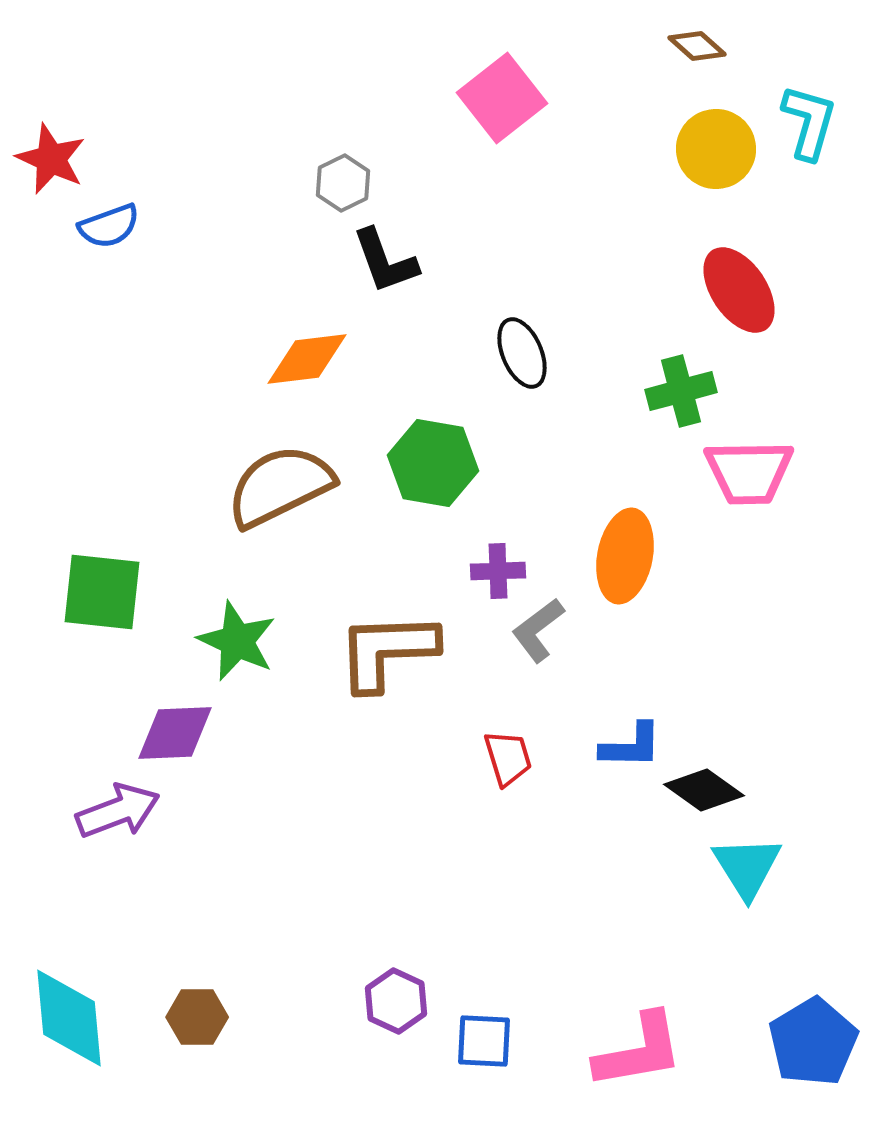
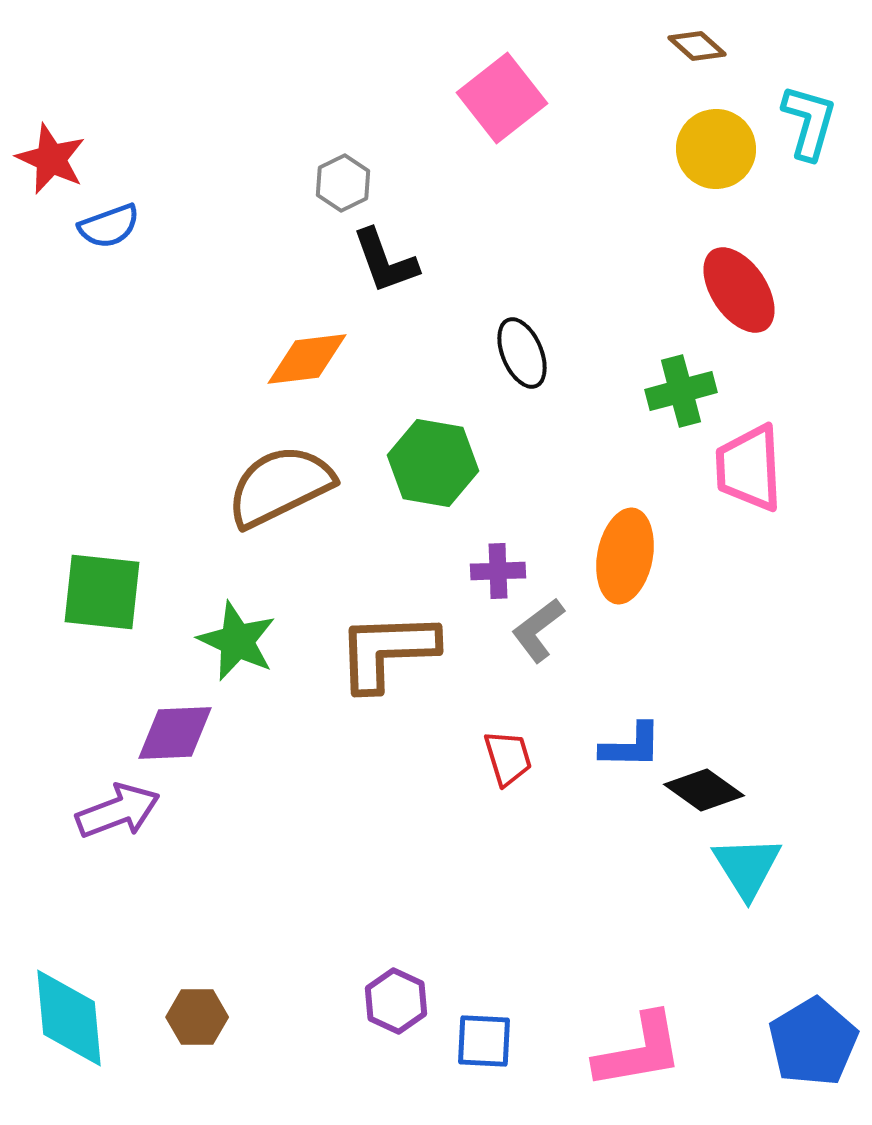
pink trapezoid: moved 4 px up; rotated 88 degrees clockwise
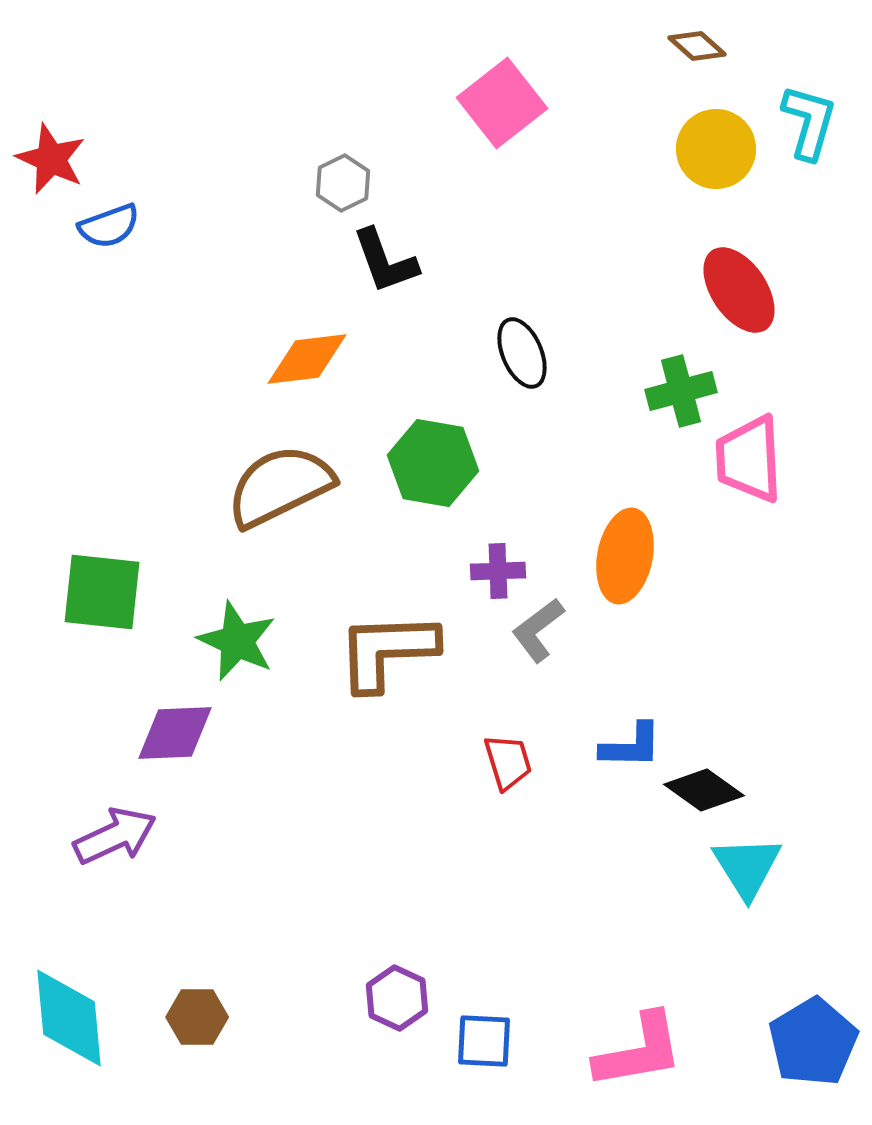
pink square: moved 5 px down
pink trapezoid: moved 9 px up
red trapezoid: moved 4 px down
purple arrow: moved 3 px left, 25 px down; rotated 4 degrees counterclockwise
purple hexagon: moved 1 px right, 3 px up
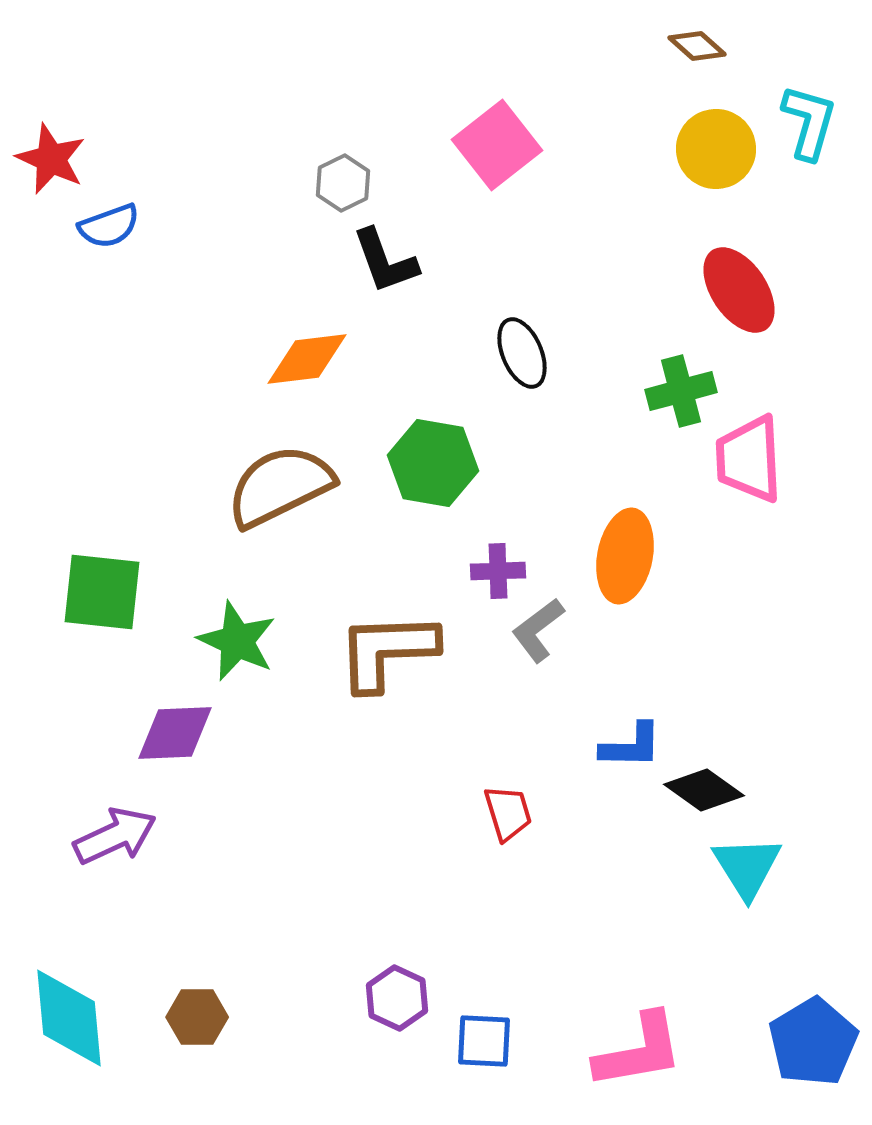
pink square: moved 5 px left, 42 px down
red trapezoid: moved 51 px down
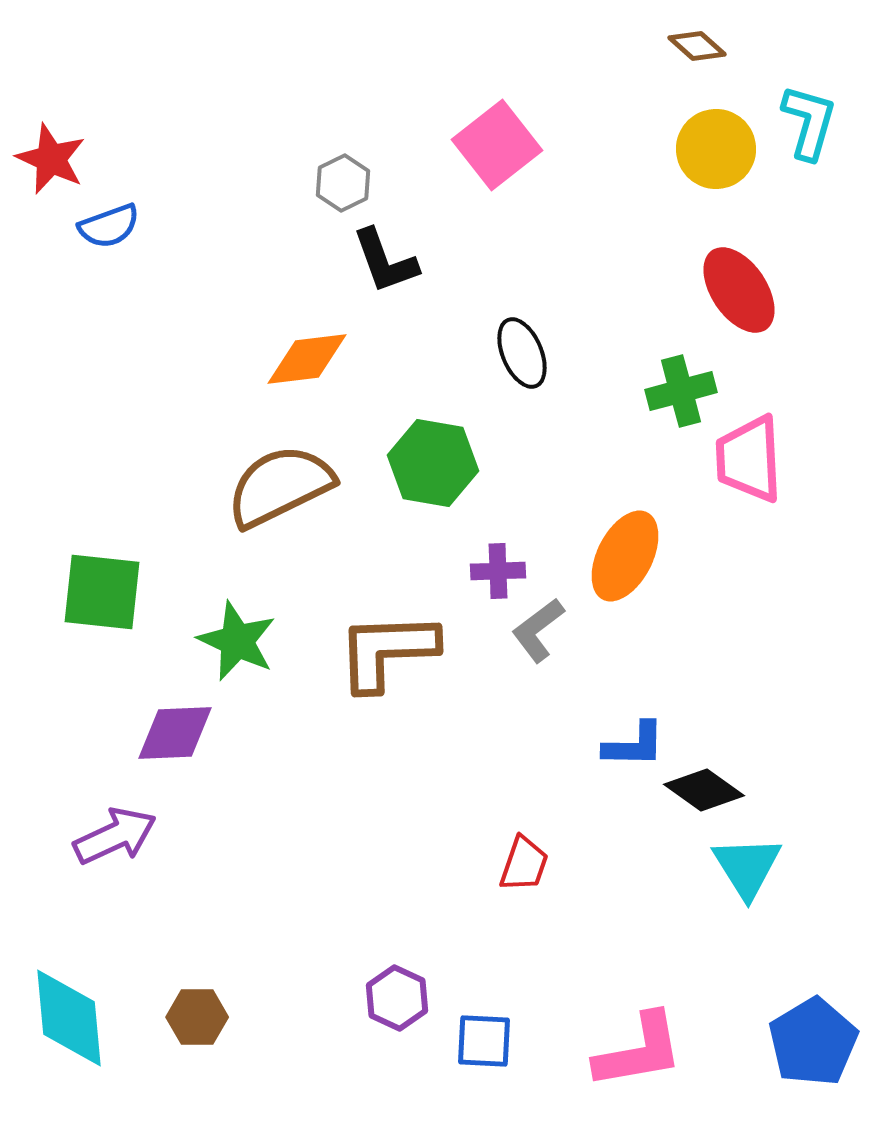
orange ellipse: rotated 16 degrees clockwise
blue L-shape: moved 3 px right, 1 px up
red trapezoid: moved 16 px right, 51 px down; rotated 36 degrees clockwise
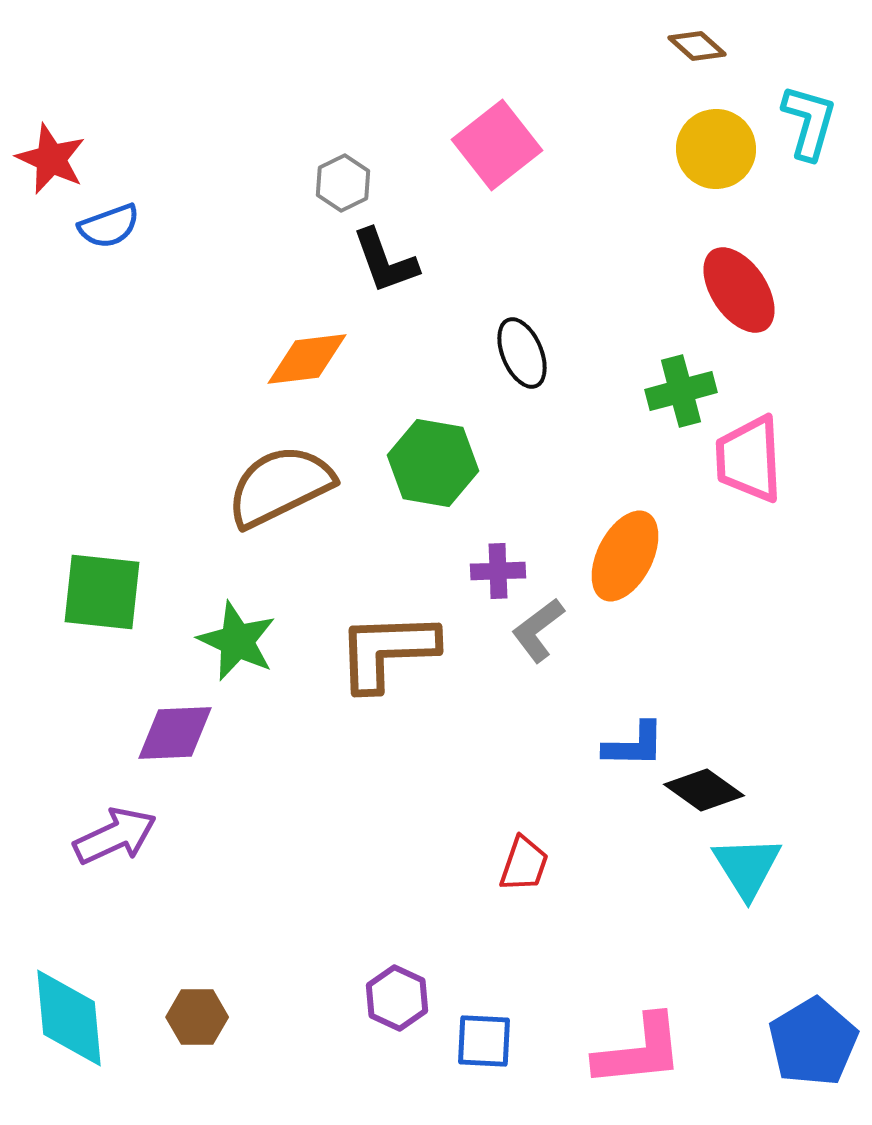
pink L-shape: rotated 4 degrees clockwise
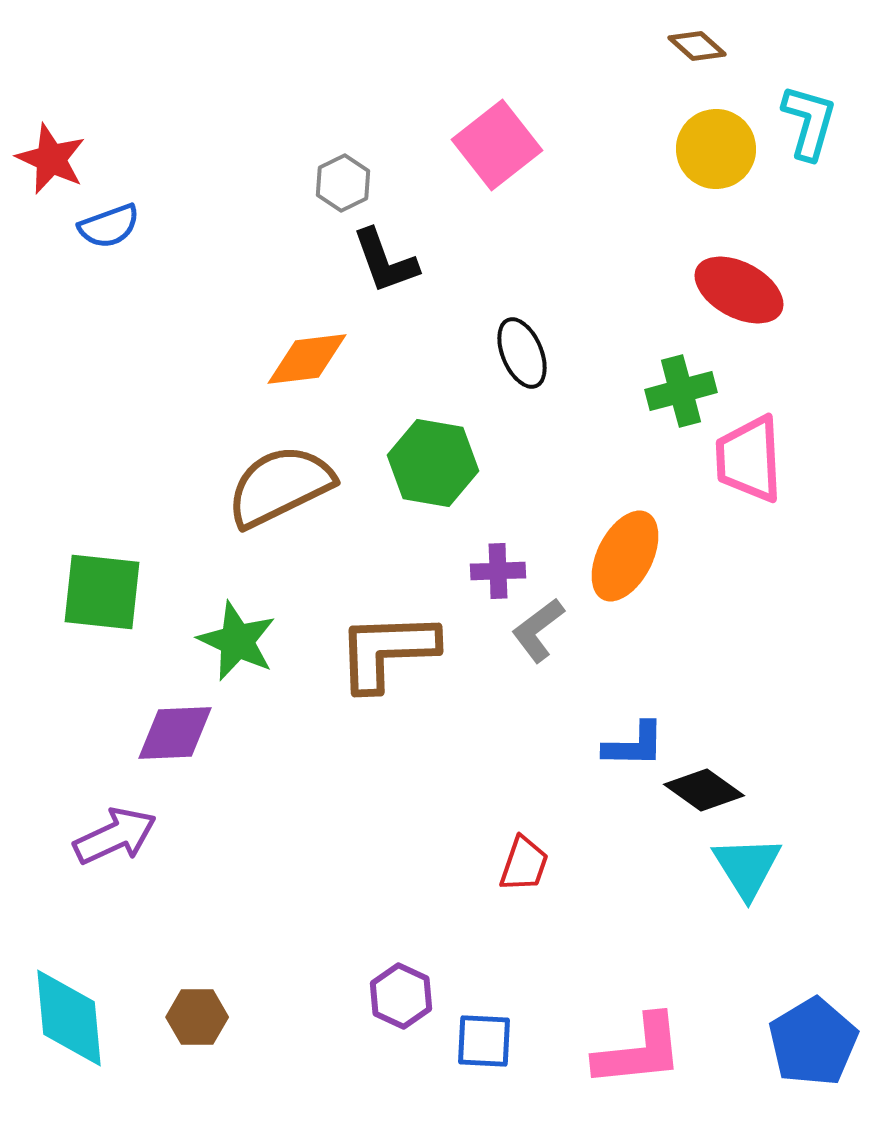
red ellipse: rotated 28 degrees counterclockwise
purple hexagon: moved 4 px right, 2 px up
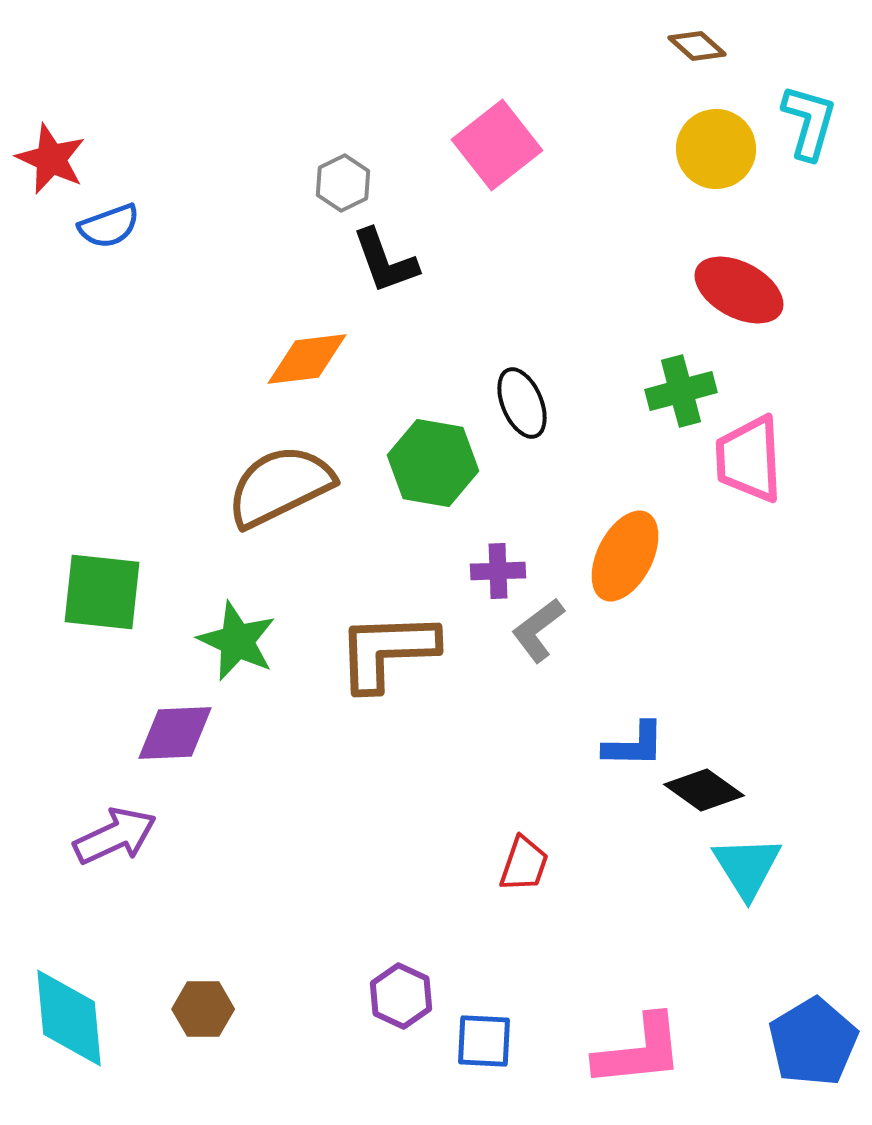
black ellipse: moved 50 px down
brown hexagon: moved 6 px right, 8 px up
